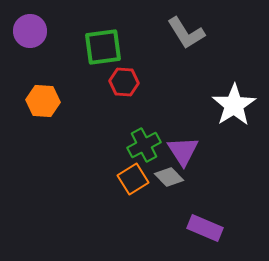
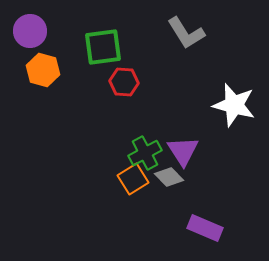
orange hexagon: moved 31 px up; rotated 12 degrees clockwise
white star: rotated 24 degrees counterclockwise
green cross: moved 1 px right, 8 px down
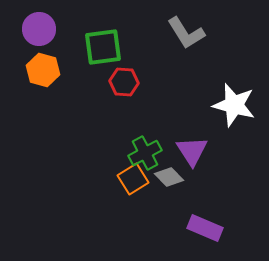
purple circle: moved 9 px right, 2 px up
purple triangle: moved 9 px right
